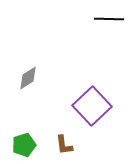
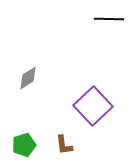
purple square: moved 1 px right
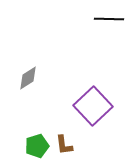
green pentagon: moved 13 px right, 1 px down
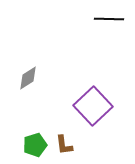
green pentagon: moved 2 px left, 1 px up
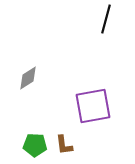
black line: moved 3 px left; rotated 76 degrees counterclockwise
purple square: rotated 33 degrees clockwise
green pentagon: rotated 20 degrees clockwise
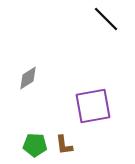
black line: rotated 60 degrees counterclockwise
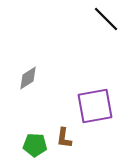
purple square: moved 2 px right
brown L-shape: moved 7 px up; rotated 15 degrees clockwise
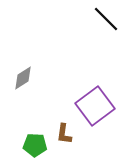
gray diamond: moved 5 px left
purple square: rotated 27 degrees counterclockwise
brown L-shape: moved 4 px up
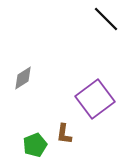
purple square: moved 7 px up
green pentagon: rotated 25 degrees counterclockwise
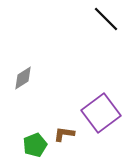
purple square: moved 6 px right, 14 px down
brown L-shape: rotated 90 degrees clockwise
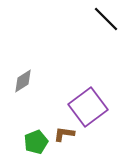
gray diamond: moved 3 px down
purple square: moved 13 px left, 6 px up
green pentagon: moved 1 px right, 3 px up
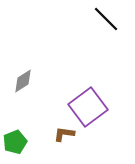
green pentagon: moved 21 px left
